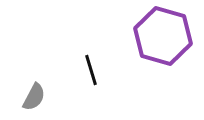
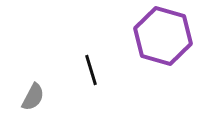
gray semicircle: moved 1 px left
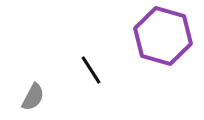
black line: rotated 16 degrees counterclockwise
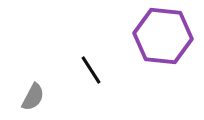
purple hexagon: rotated 10 degrees counterclockwise
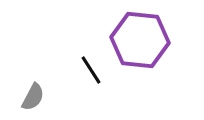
purple hexagon: moved 23 px left, 4 px down
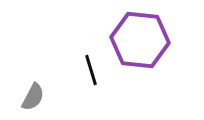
black line: rotated 16 degrees clockwise
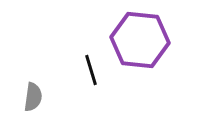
gray semicircle: rotated 20 degrees counterclockwise
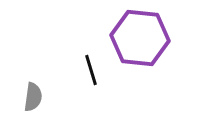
purple hexagon: moved 2 px up
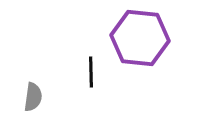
black line: moved 2 px down; rotated 16 degrees clockwise
